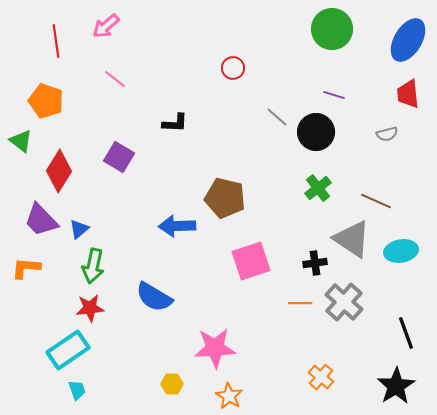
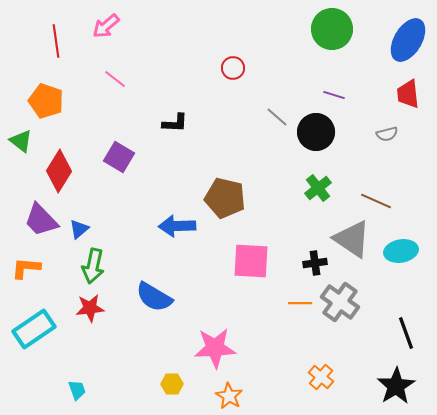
pink square: rotated 21 degrees clockwise
gray cross: moved 4 px left; rotated 6 degrees counterclockwise
cyan rectangle: moved 34 px left, 21 px up
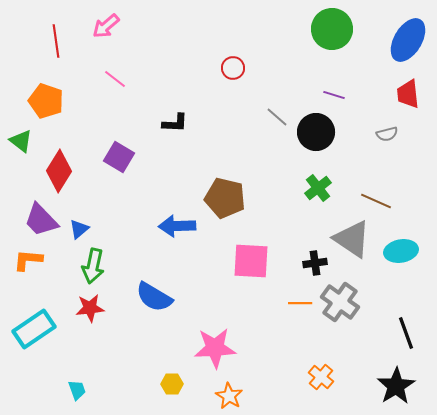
orange L-shape: moved 2 px right, 8 px up
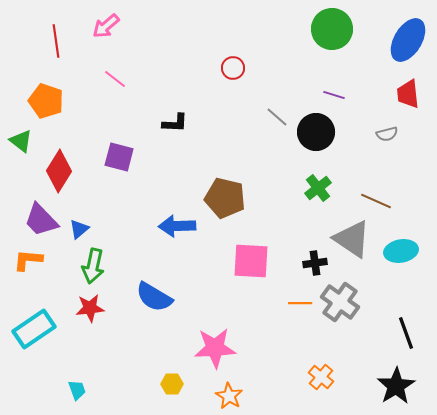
purple square: rotated 16 degrees counterclockwise
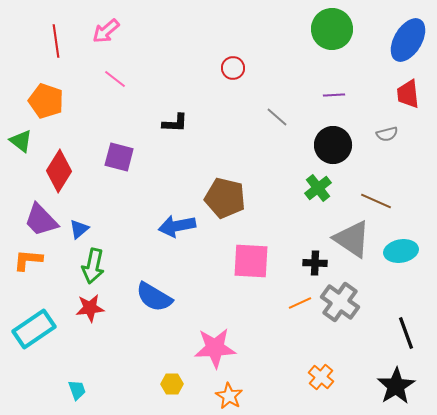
pink arrow: moved 5 px down
purple line: rotated 20 degrees counterclockwise
black circle: moved 17 px right, 13 px down
blue arrow: rotated 9 degrees counterclockwise
black cross: rotated 10 degrees clockwise
orange line: rotated 25 degrees counterclockwise
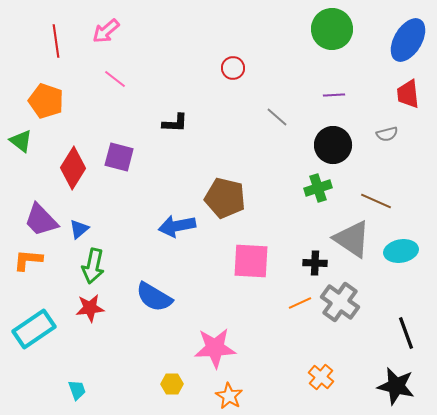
red diamond: moved 14 px right, 3 px up
green cross: rotated 20 degrees clockwise
black star: rotated 27 degrees counterclockwise
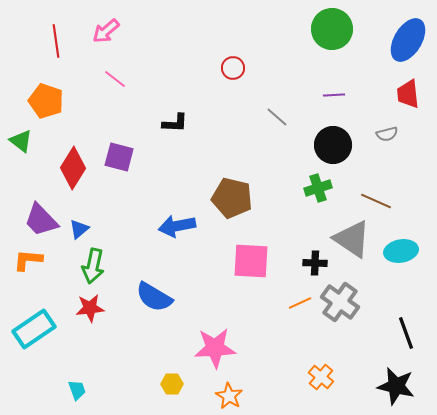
brown pentagon: moved 7 px right
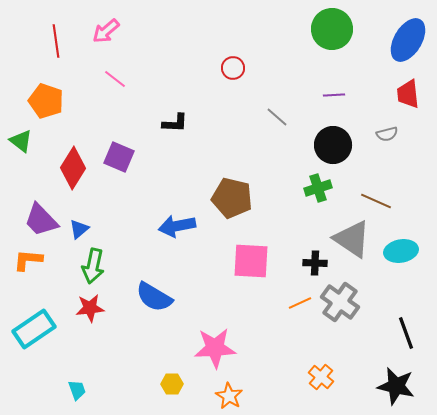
purple square: rotated 8 degrees clockwise
